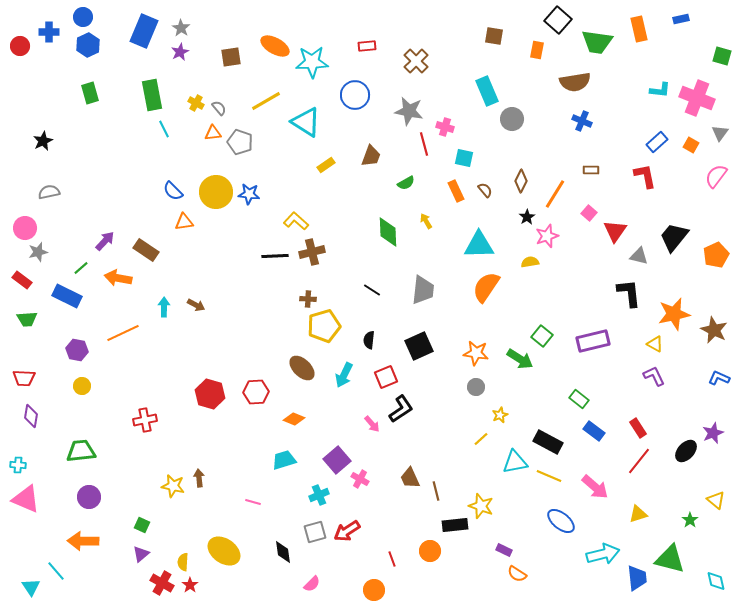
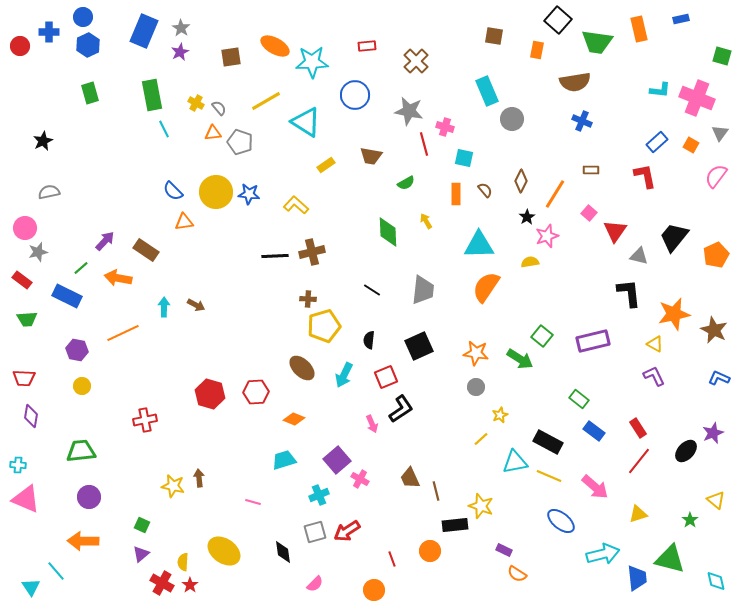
brown trapezoid at (371, 156): rotated 80 degrees clockwise
orange rectangle at (456, 191): moved 3 px down; rotated 25 degrees clockwise
yellow L-shape at (296, 221): moved 16 px up
pink arrow at (372, 424): rotated 18 degrees clockwise
pink semicircle at (312, 584): moved 3 px right
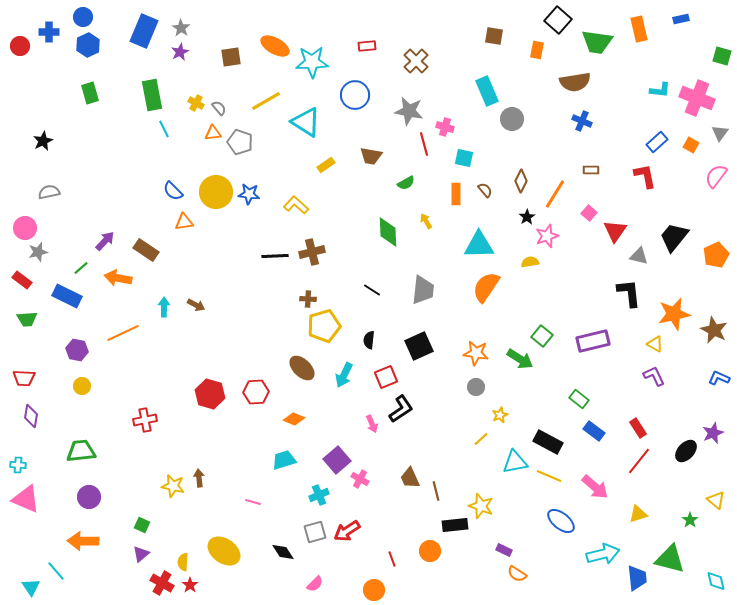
black diamond at (283, 552): rotated 25 degrees counterclockwise
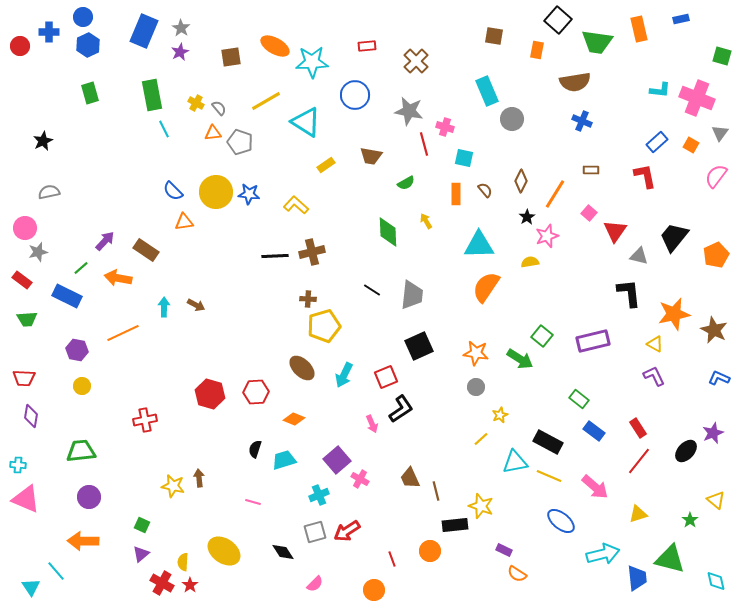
gray trapezoid at (423, 290): moved 11 px left, 5 px down
black semicircle at (369, 340): moved 114 px left, 109 px down; rotated 12 degrees clockwise
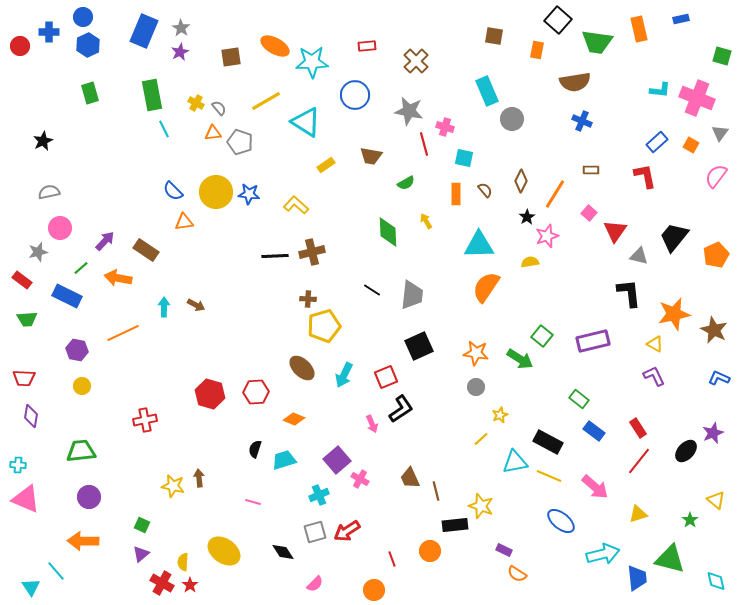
pink circle at (25, 228): moved 35 px right
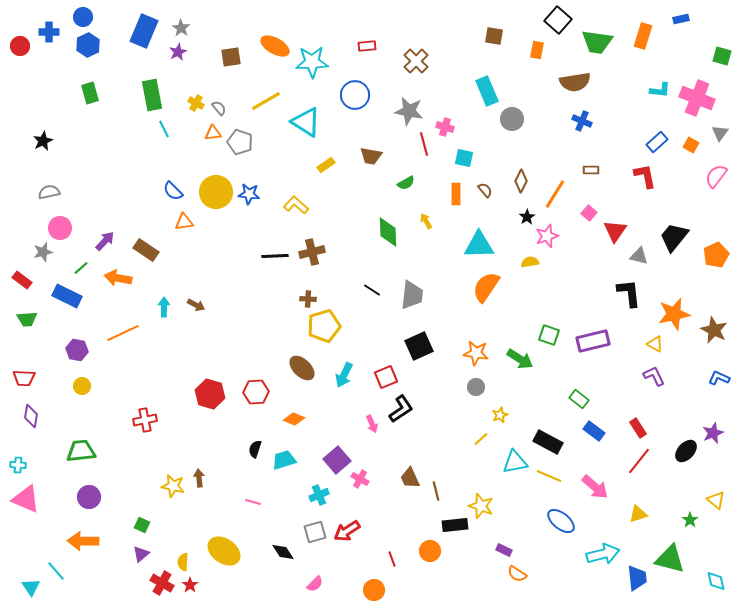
orange rectangle at (639, 29): moved 4 px right, 7 px down; rotated 30 degrees clockwise
purple star at (180, 52): moved 2 px left
gray star at (38, 252): moved 5 px right
green square at (542, 336): moved 7 px right, 1 px up; rotated 20 degrees counterclockwise
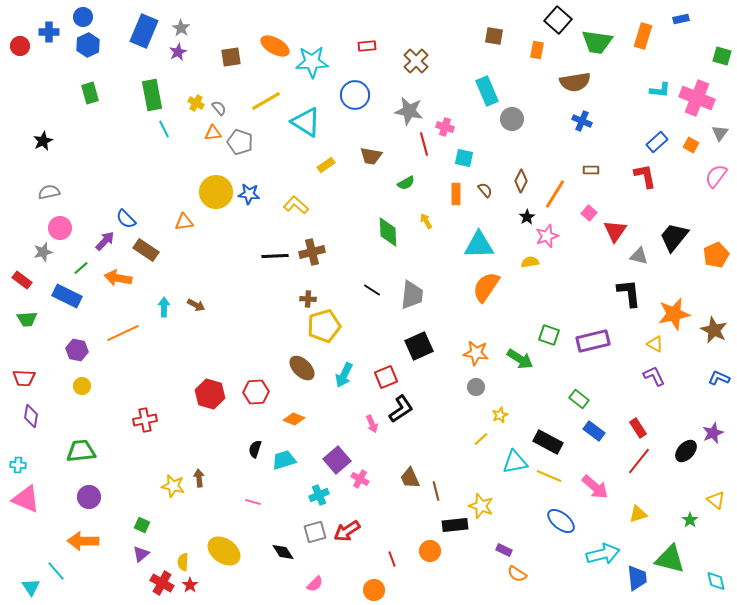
blue semicircle at (173, 191): moved 47 px left, 28 px down
